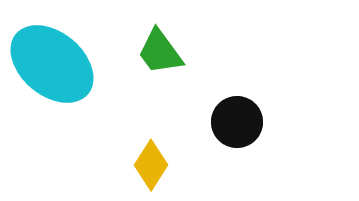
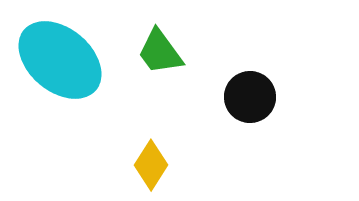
cyan ellipse: moved 8 px right, 4 px up
black circle: moved 13 px right, 25 px up
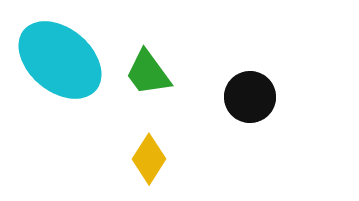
green trapezoid: moved 12 px left, 21 px down
yellow diamond: moved 2 px left, 6 px up
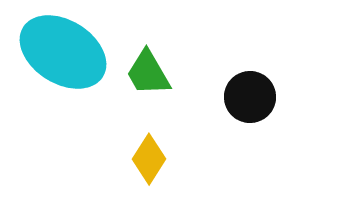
cyan ellipse: moved 3 px right, 8 px up; rotated 8 degrees counterclockwise
green trapezoid: rotated 6 degrees clockwise
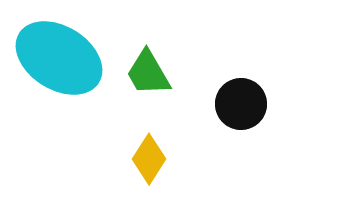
cyan ellipse: moved 4 px left, 6 px down
black circle: moved 9 px left, 7 px down
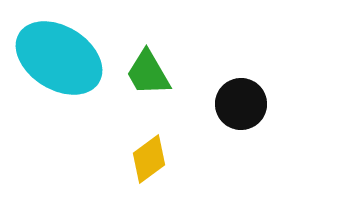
yellow diamond: rotated 21 degrees clockwise
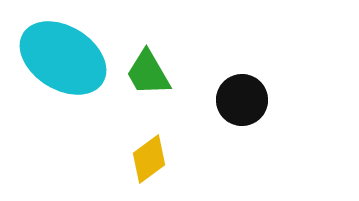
cyan ellipse: moved 4 px right
black circle: moved 1 px right, 4 px up
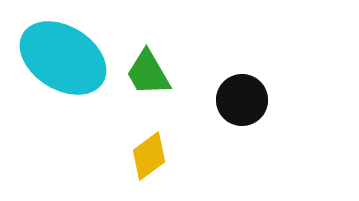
yellow diamond: moved 3 px up
